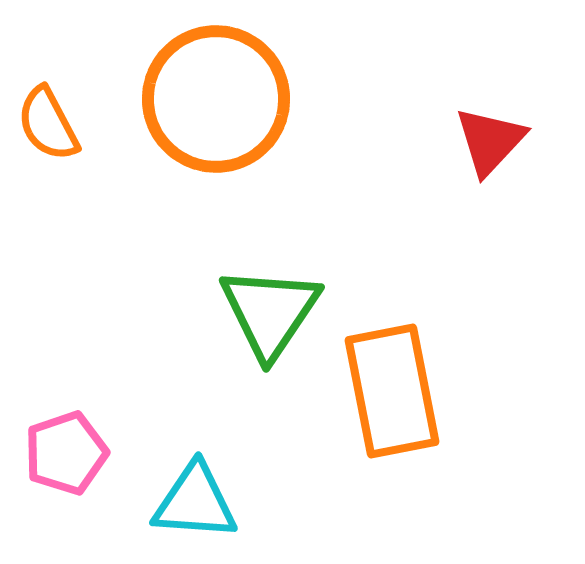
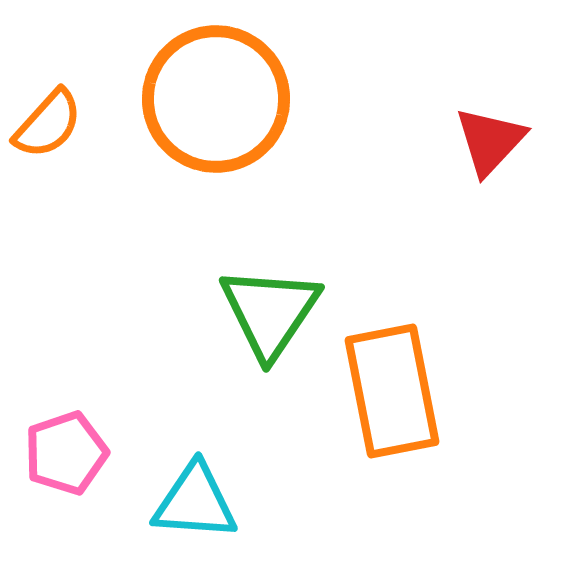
orange semicircle: rotated 110 degrees counterclockwise
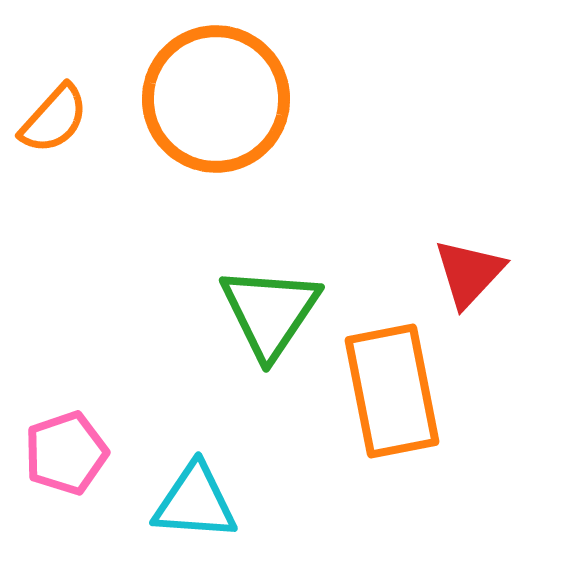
orange semicircle: moved 6 px right, 5 px up
red triangle: moved 21 px left, 132 px down
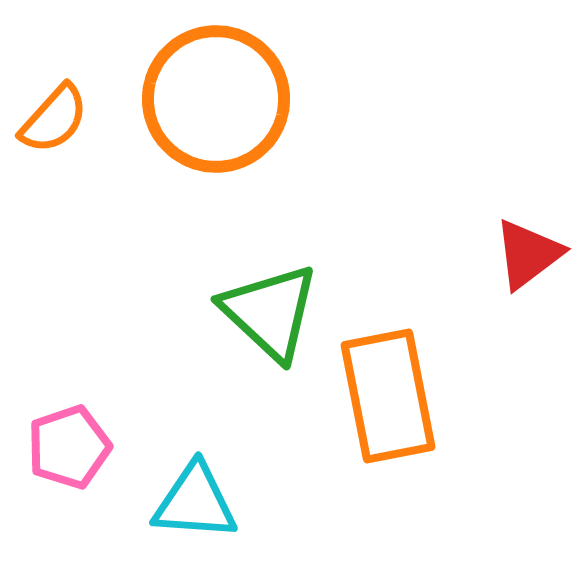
red triangle: moved 59 px right, 19 px up; rotated 10 degrees clockwise
green triangle: rotated 21 degrees counterclockwise
orange rectangle: moved 4 px left, 5 px down
pink pentagon: moved 3 px right, 6 px up
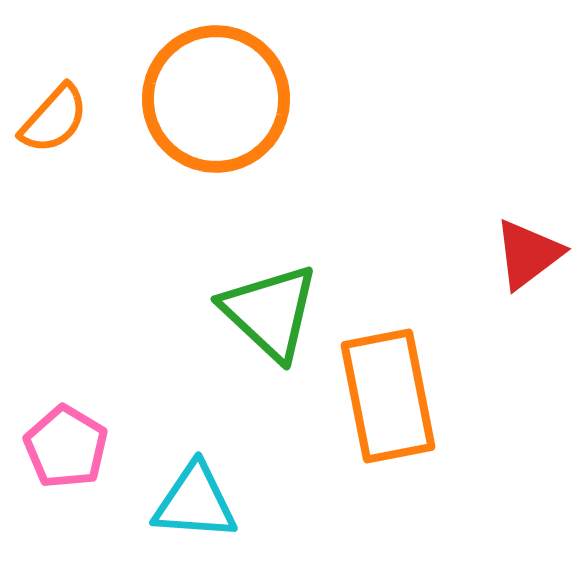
pink pentagon: moved 3 px left; rotated 22 degrees counterclockwise
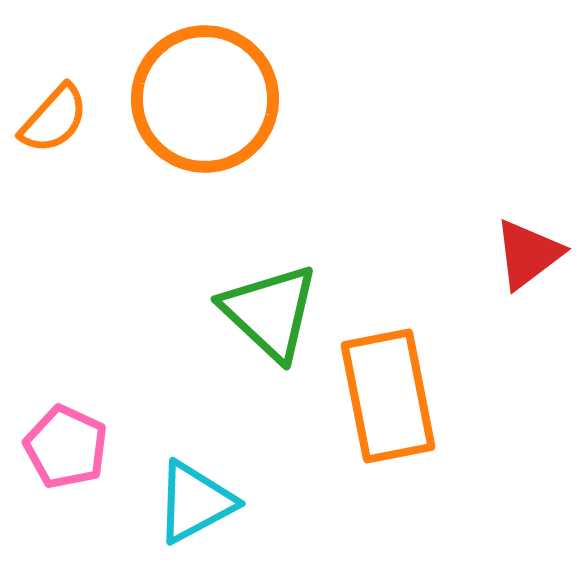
orange circle: moved 11 px left
pink pentagon: rotated 6 degrees counterclockwise
cyan triangle: rotated 32 degrees counterclockwise
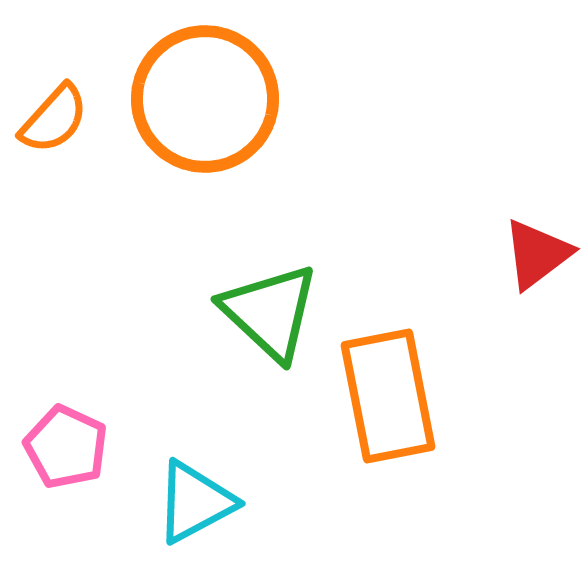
red triangle: moved 9 px right
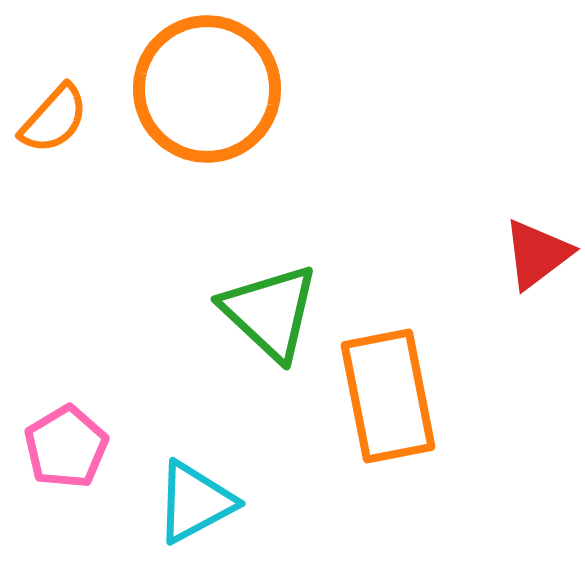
orange circle: moved 2 px right, 10 px up
pink pentagon: rotated 16 degrees clockwise
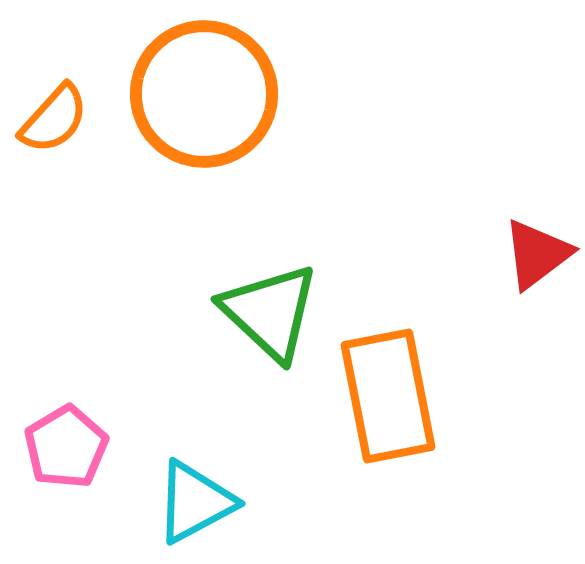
orange circle: moved 3 px left, 5 px down
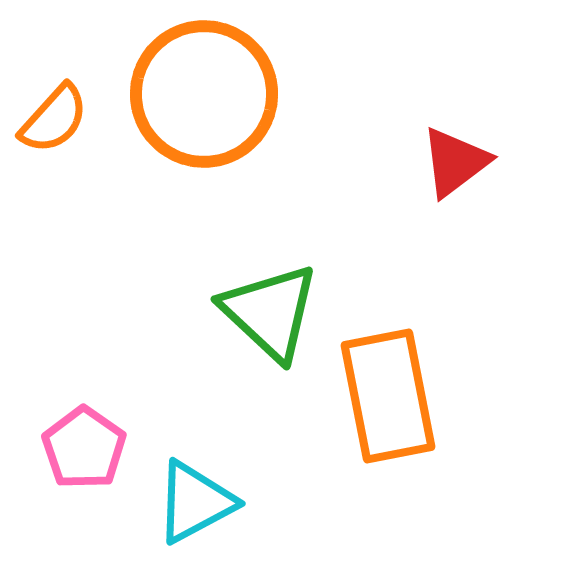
red triangle: moved 82 px left, 92 px up
pink pentagon: moved 18 px right, 1 px down; rotated 6 degrees counterclockwise
